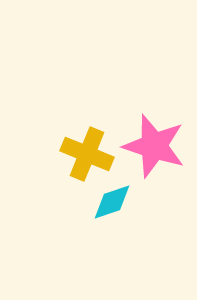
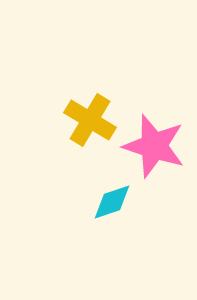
yellow cross: moved 3 px right, 34 px up; rotated 9 degrees clockwise
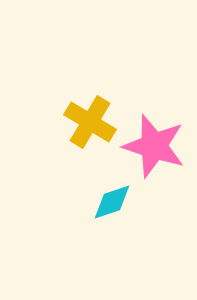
yellow cross: moved 2 px down
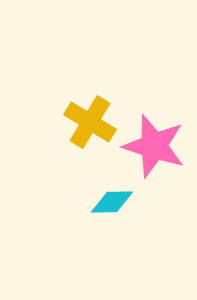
cyan diamond: rotated 18 degrees clockwise
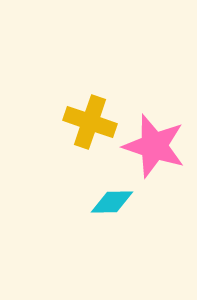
yellow cross: rotated 12 degrees counterclockwise
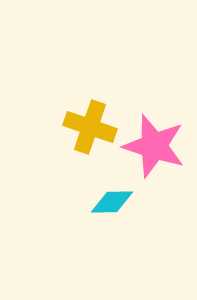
yellow cross: moved 5 px down
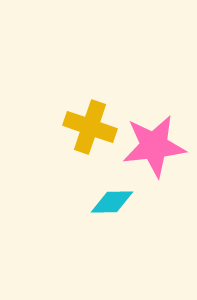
pink star: rotated 24 degrees counterclockwise
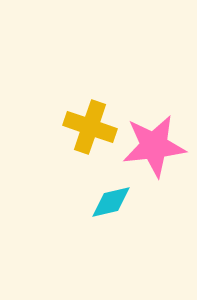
cyan diamond: moved 1 px left; rotated 12 degrees counterclockwise
